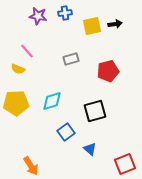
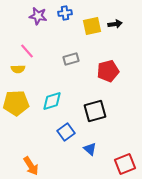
yellow semicircle: rotated 24 degrees counterclockwise
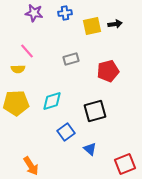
purple star: moved 4 px left, 3 px up
